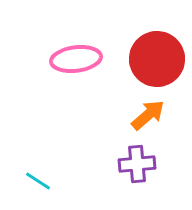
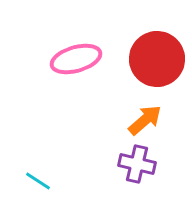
pink ellipse: rotated 9 degrees counterclockwise
orange arrow: moved 3 px left, 5 px down
purple cross: rotated 18 degrees clockwise
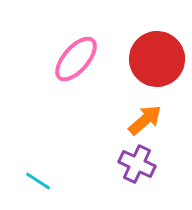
pink ellipse: rotated 33 degrees counterclockwise
purple cross: rotated 12 degrees clockwise
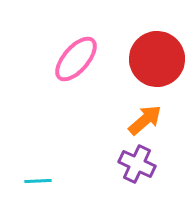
cyan line: rotated 36 degrees counterclockwise
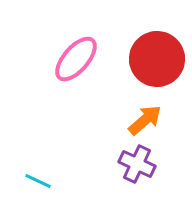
cyan line: rotated 28 degrees clockwise
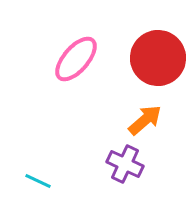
red circle: moved 1 px right, 1 px up
purple cross: moved 12 px left
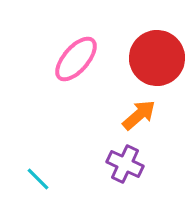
red circle: moved 1 px left
orange arrow: moved 6 px left, 5 px up
cyan line: moved 2 px up; rotated 20 degrees clockwise
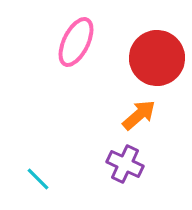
pink ellipse: moved 17 px up; rotated 15 degrees counterclockwise
